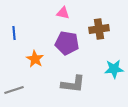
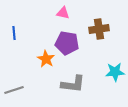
orange star: moved 11 px right
cyan star: moved 1 px right, 3 px down
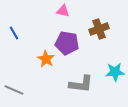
pink triangle: moved 2 px up
brown cross: rotated 12 degrees counterclockwise
blue line: rotated 24 degrees counterclockwise
gray L-shape: moved 8 px right
gray line: rotated 42 degrees clockwise
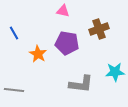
orange star: moved 8 px left, 5 px up
gray line: rotated 18 degrees counterclockwise
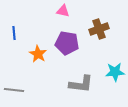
blue line: rotated 24 degrees clockwise
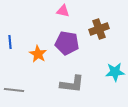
blue line: moved 4 px left, 9 px down
gray L-shape: moved 9 px left
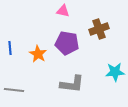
blue line: moved 6 px down
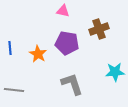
gray L-shape: rotated 115 degrees counterclockwise
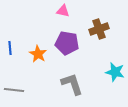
cyan star: rotated 18 degrees clockwise
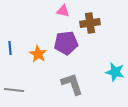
brown cross: moved 9 px left, 6 px up; rotated 12 degrees clockwise
purple pentagon: moved 1 px left; rotated 15 degrees counterclockwise
